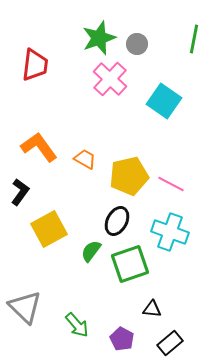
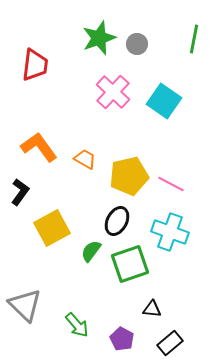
pink cross: moved 3 px right, 13 px down
yellow square: moved 3 px right, 1 px up
gray triangle: moved 2 px up
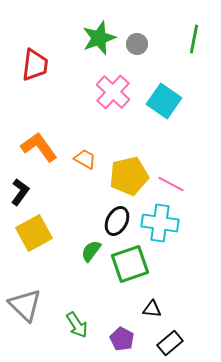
yellow square: moved 18 px left, 5 px down
cyan cross: moved 10 px left, 9 px up; rotated 12 degrees counterclockwise
green arrow: rotated 8 degrees clockwise
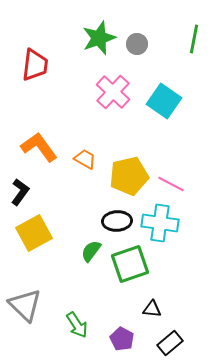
black ellipse: rotated 60 degrees clockwise
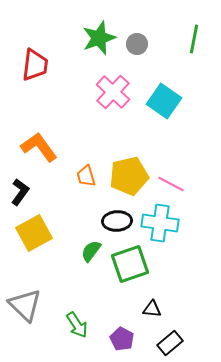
orange trapezoid: moved 1 px right, 17 px down; rotated 135 degrees counterclockwise
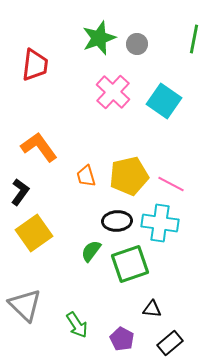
yellow square: rotated 6 degrees counterclockwise
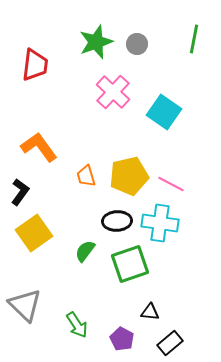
green star: moved 3 px left, 4 px down
cyan square: moved 11 px down
green semicircle: moved 6 px left
black triangle: moved 2 px left, 3 px down
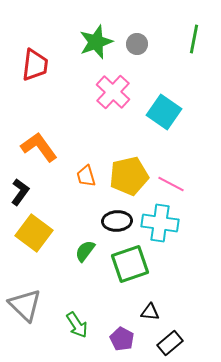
yellow square: rotated 18 degrees counterclockwise
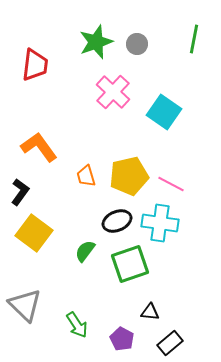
black ellipse: rotated 20 degrees counterclockwise
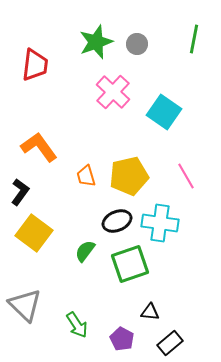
pink line: moved 15 px right, 8 px up; rotated 32 degrees clockwise
